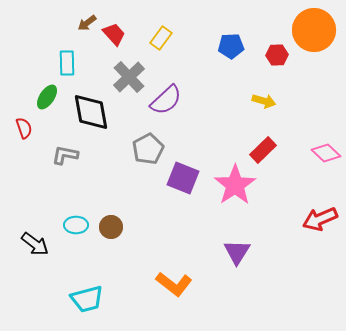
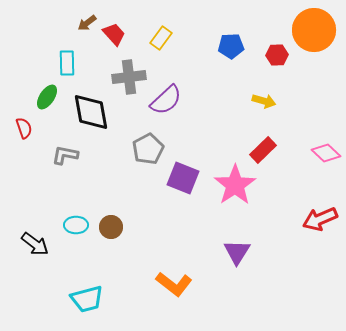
gray cross: rotated 36 degrees clockwise
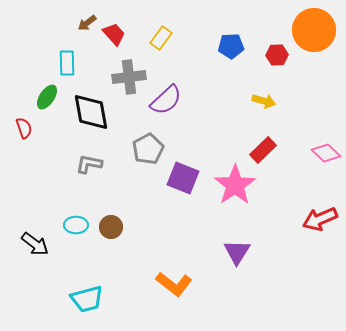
gray L-shape: moved 24 px right, 9 px down
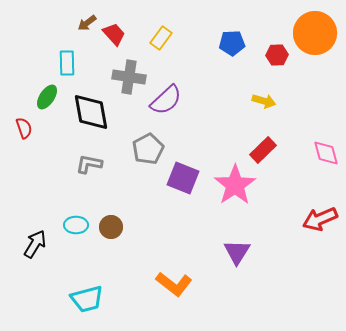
orange circle: moved 1 px right, 3 px down
blue pentagon: moved 1 px right, 3 px up
gray cross: rotated 16 degrees clockwise
pink diamond: rotated 32 degrees clockwise
black arrow: rotated 96 degrees counterclockwise
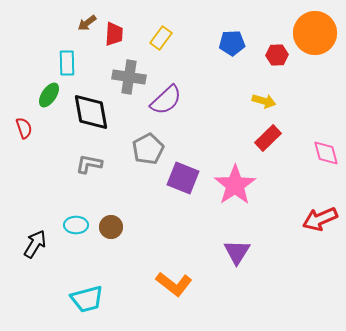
red trapezoid: rotated 45 degrees clockwise
green ellipse: moved 2 px right, 2 px up
red rectangle: moved 5 px right, 12 px up
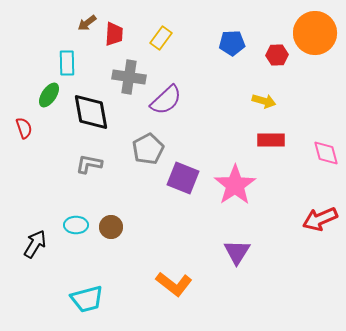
red rectangle: moved 3 px right, 2 px down; rotated 44 degrees clockwise
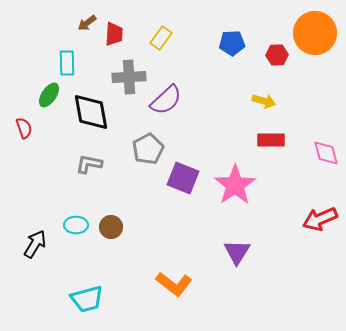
gray cross: rotated 12 degrees counterclockwise
